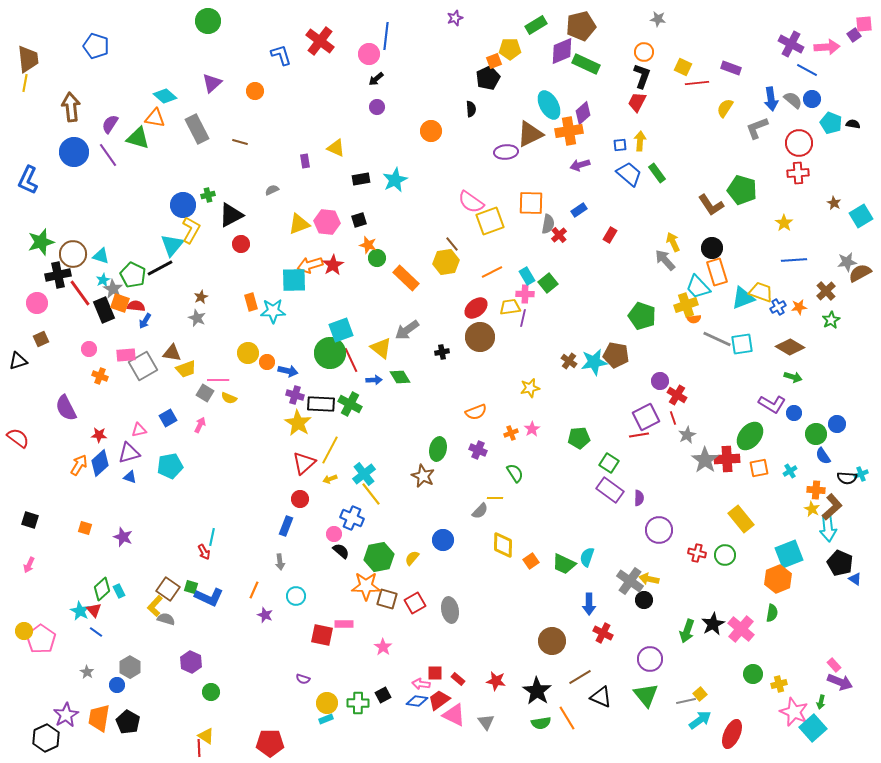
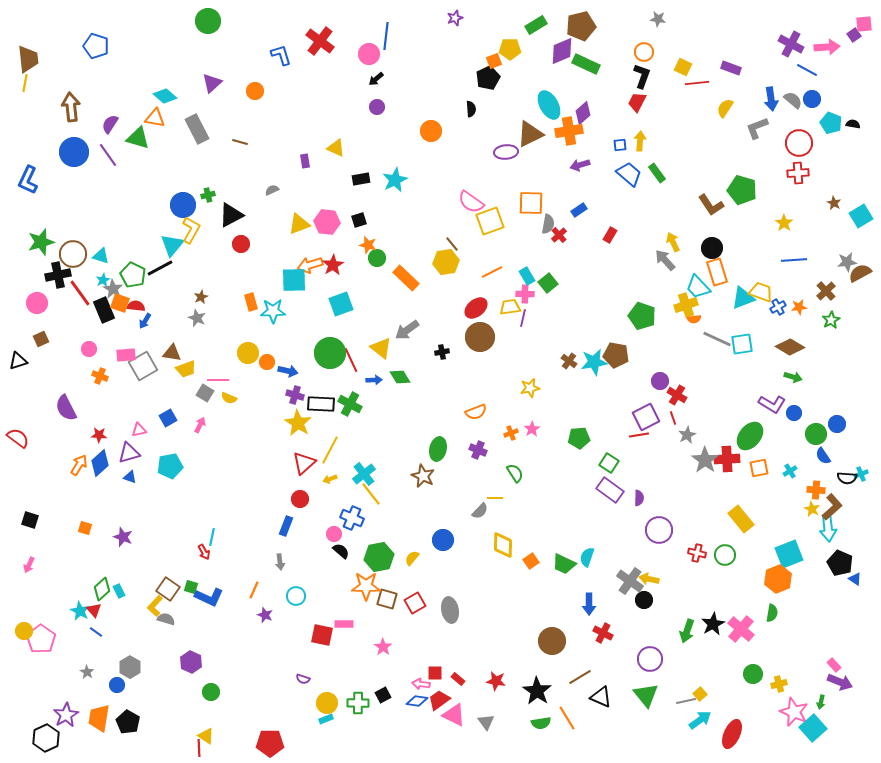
cyan square at (341, 330): moved 26 px up
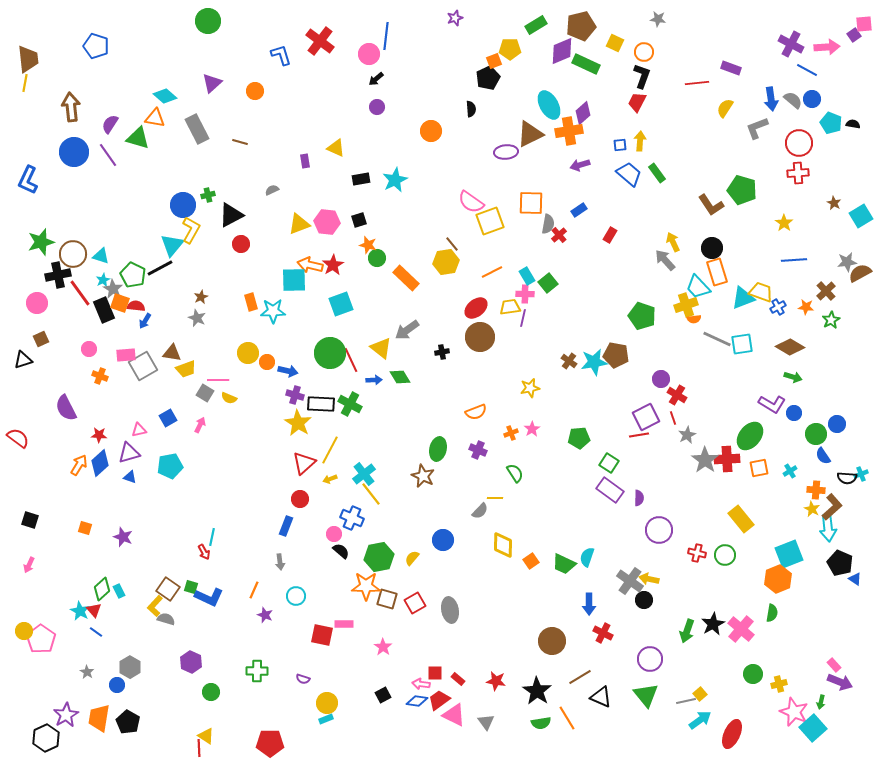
yellow square at (683, 67): moved 68 px left, 24 px up
orange arrow at (310, 265): rotated 30 degrees clockwise
orange star at (799, 307): moved 7 px right; rotated 14 degrees clockwise
black triangle at (18, 361): moved 5 px right, 1 px up
purple circle at (660, 381): moved 1 px right, 2 px up
green cross at (358, 703): moved 101 px left, 32 px up
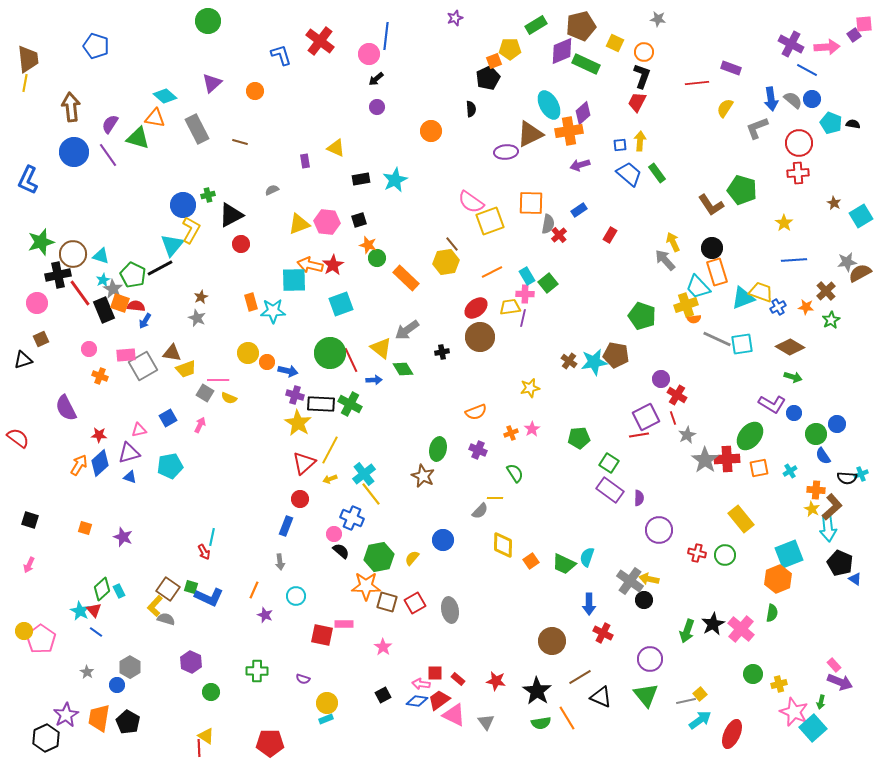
green diamond at (400, 377): moved 3 px right, 8 px up
brown square at (387, 599): moved 3 px down
